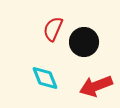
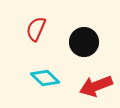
red semicircle: moved 17 px left
cyan diamond: rotated 24 degrees counterclockwise
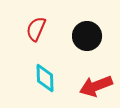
black circle: moved 3 px right, 6 px up
cyan diamond: rotated 44 degrees clockwise
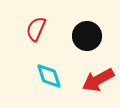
cyan diamond: moved 4 px right, 2 px up; rotated 16 degrees counterclockwise
red arrow: moved 2 px right, 6 px up; rotated 8 degrees counterclockwise
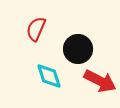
black circle: moved 9 px left, 13 px down
red arrow: moved 2 px right, 1 px down; rotated 124 degrees counterclockwise
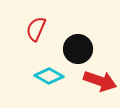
cyan diamond: rotated 44 degrees counterclockwise
red arrow: rotated 8 degrees counterclockwise
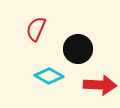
red arrow: moved 4 px down; rotated 16 degrees counterclockwise
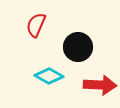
red semicircle: moved 4 px up
black circle: moved 2 px up
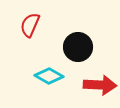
red semicircle: moved 6 px left
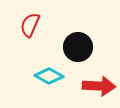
red arrow: moved 1 px left, 1 px down
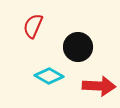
red semicircle: moved 3 px right, 1 px down
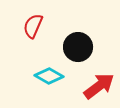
red arrow: rotated 40 degrees counterclockwise
